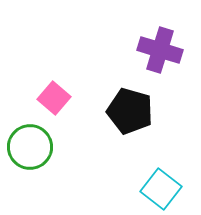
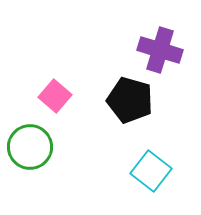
pink square: moved 1 px right, 2 px up
black pentagon: moved 11 px up
cyan square: moved 10 px left, 18 px up
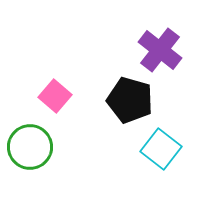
purple cross: rotated 21 degrees clockwise
cyan square: moved 10 px right, 22 px up
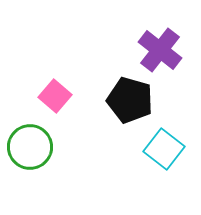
cyan square: moved 3 px right
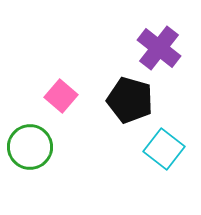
purple cross: moved 1 px left, 2 px up
pink square: moved 6 px right
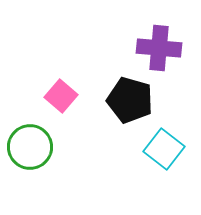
purple cross: rotated 33 degrees counterclockwise
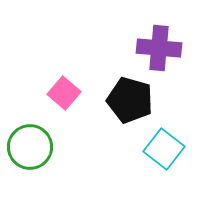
pink square: moved 3 px right, 3 px up
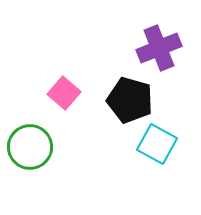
purple cross: rotated 27 degrees counterclockwise
cyan square: moved 7 px left, 5 px up; rotated 9 degrees counterclockwise
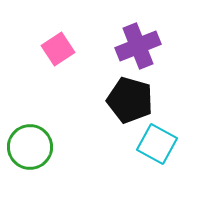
purple cross: moved 21 px left, 2 px up
pink square: moved 6 px left, 44 px up; rotated 16 degrees clockwise
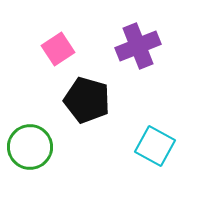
black pentagon: moved 43 px left
cyan square: moved 2 px left, 2 px down
